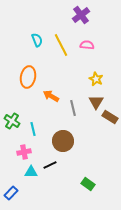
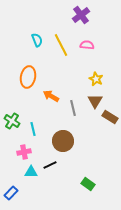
brown triangle: moved 1 px left, 1 px up
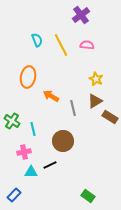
brown triangle: rotated 28 degrees clockwise
green rectangle: moved 12 px down
blue rectangle: moved 3 px right, 2 px down
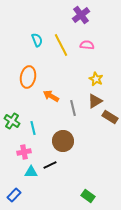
cyan line: moved 1 px up
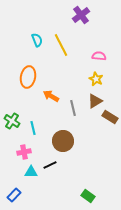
pink semicircle: moved 12 px right, 11 px down
